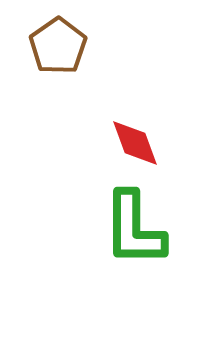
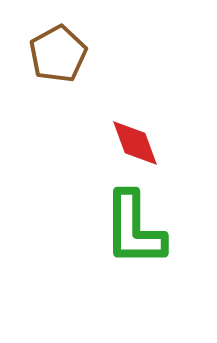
brown pentagon: moved 8 px down; rotated 6 degrees clockwise
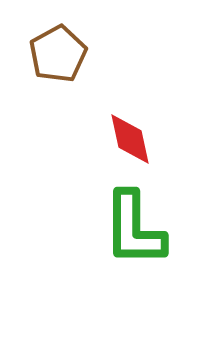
red diamond: moved 5 px left, 4 px up; rotated 8 degrees clockwise
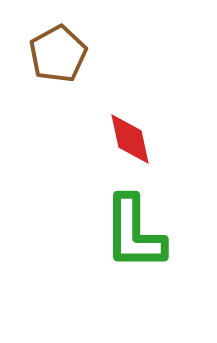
green L-shape: moved 4 px down
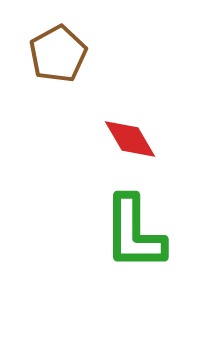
red diamond: rotated 18 degrees counterclockwise
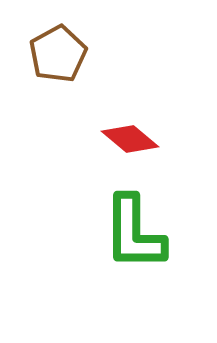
red diamond: rotated 20 degrees counterclockwise
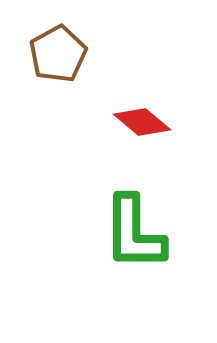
red diamond: moved 12 px right, 17 px up
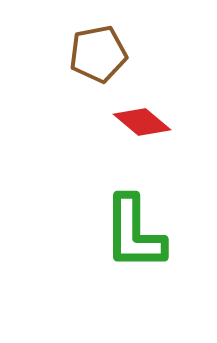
brown pentagon: moved 40 px right; rotated 18 degrees clockwise
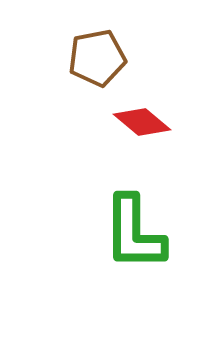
brown pentagon: moved 1 px left, 4 px down
